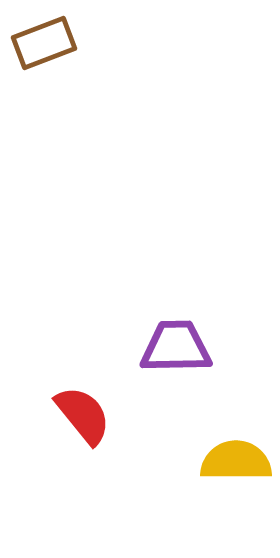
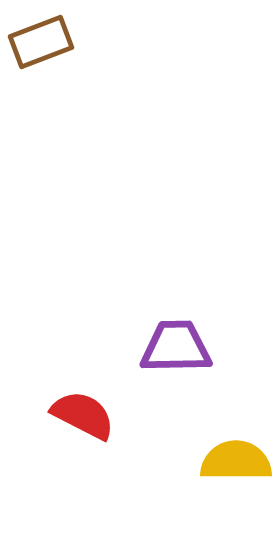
brown rectangle: moved 3 px left, 1 px up
red semicircle: rotated 24 degrees counterclockwise
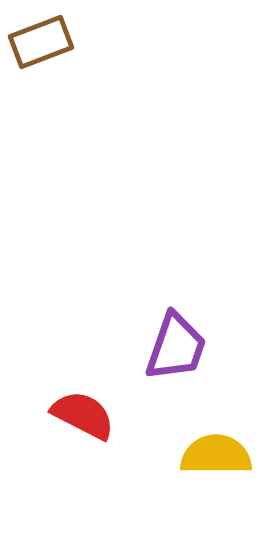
purple trapezoid: rotated 110 degrees clockwise
yellow semicircle: moved 20 px left, 6 px up
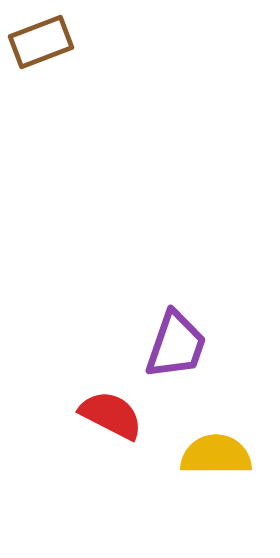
purple trapezoid: moved 2 px up
red semicircle: moved 28 px right
